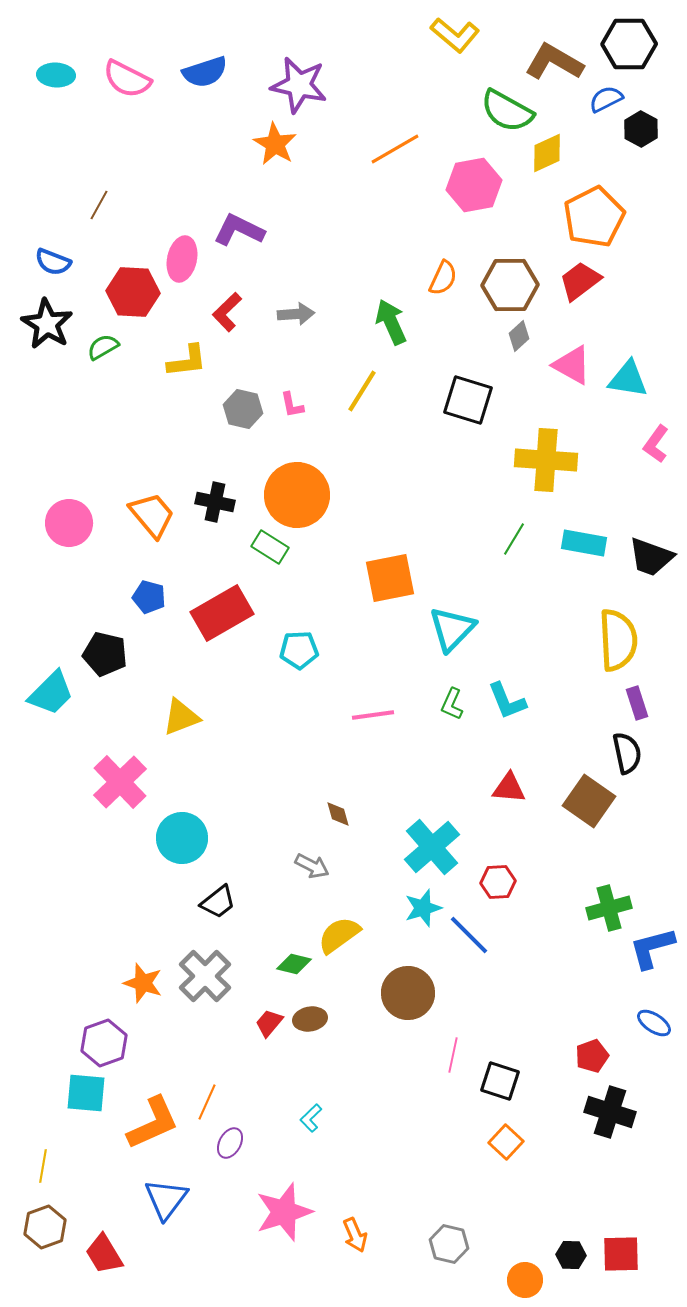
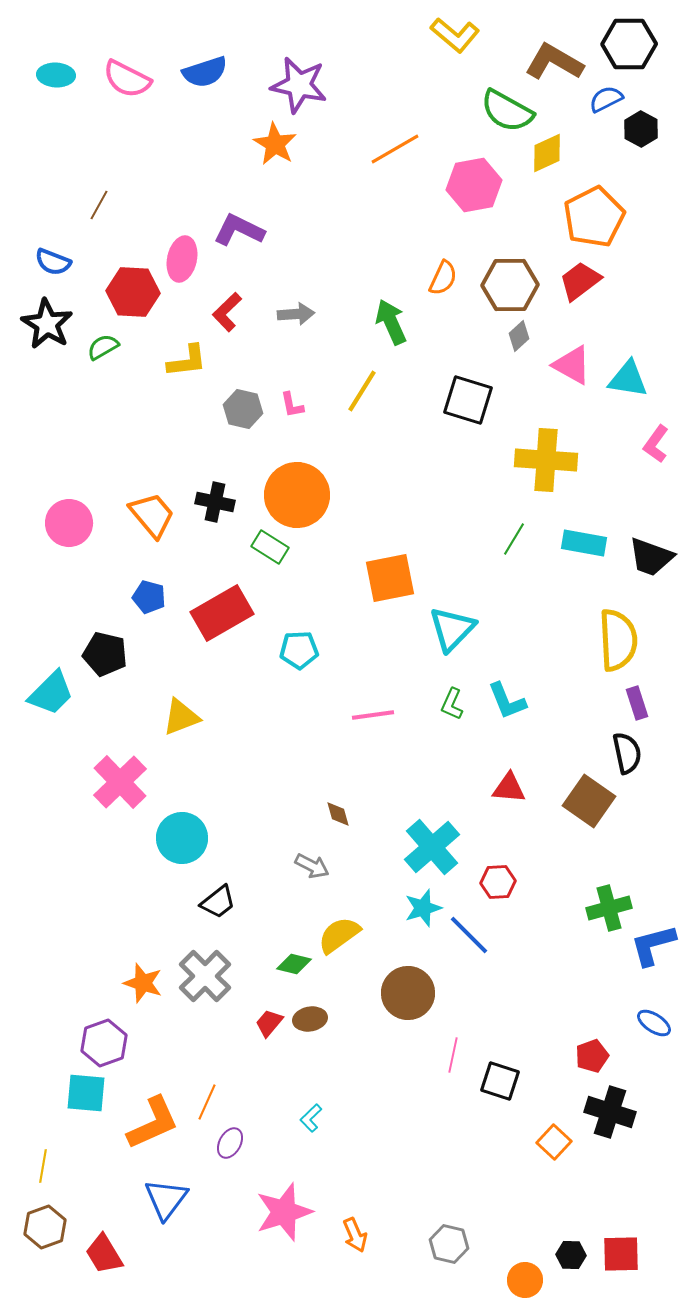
blue L-shape at (652, 948): moved 1 px right, 3 px up
orange square at (506, 1142): moved 48 px right
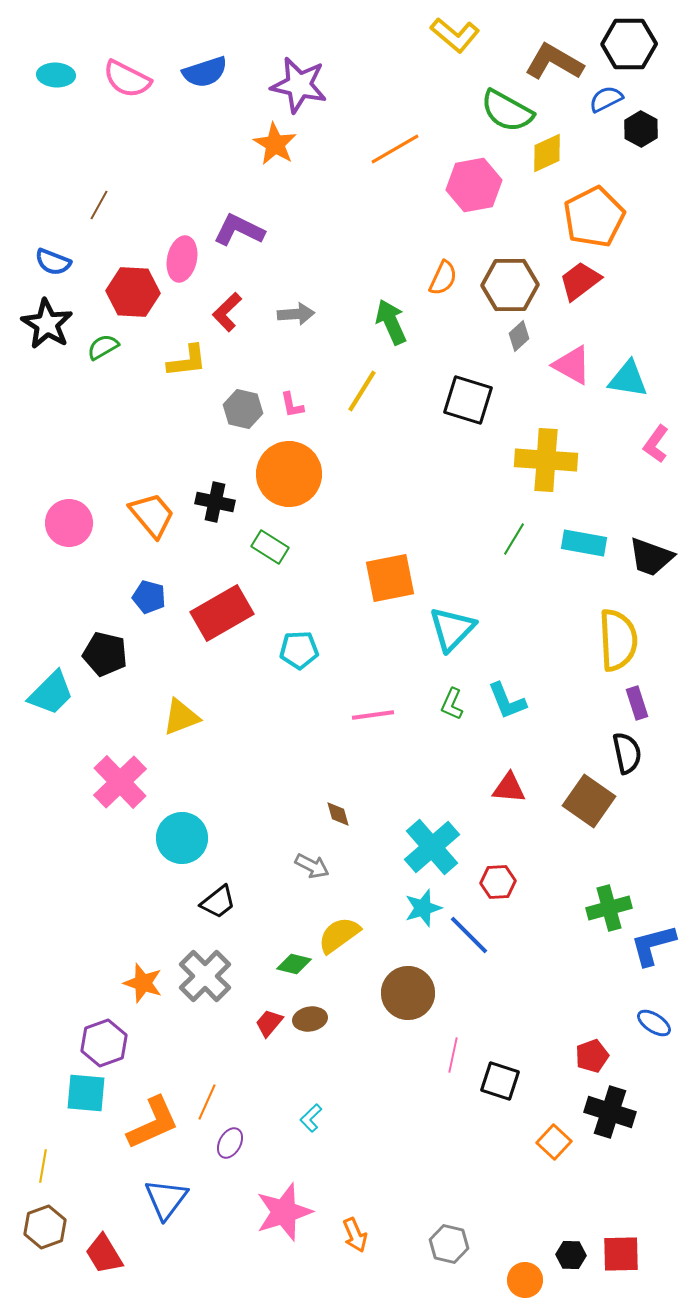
orange circle at (297, 495): moved 8 px left, 21 px up
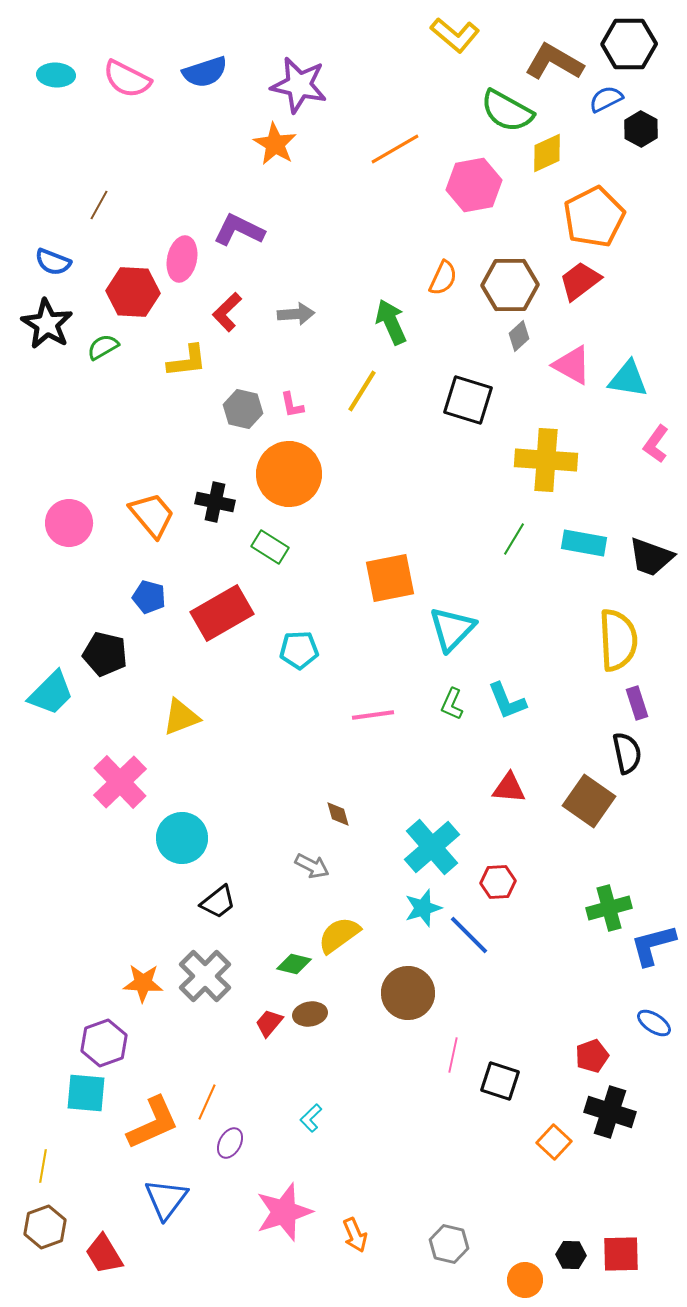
orange star at (143, 983): rotated 15 degrees counterclockwise
brown ellipse at (310, 1019): moved 5 px up
